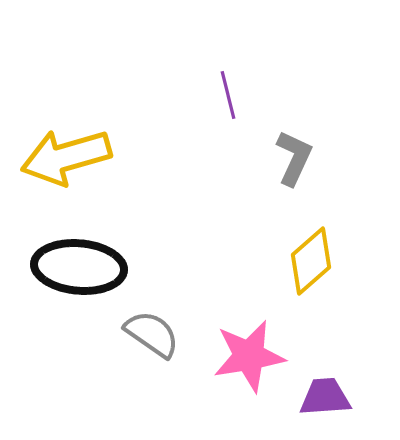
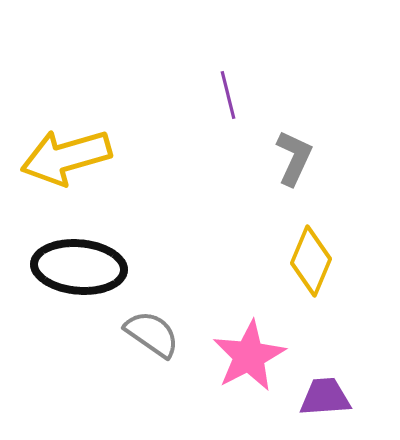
yellow diamond: rotated 26 degrees counterclockwise
pink star: rotated 18 degrees counterclockwise
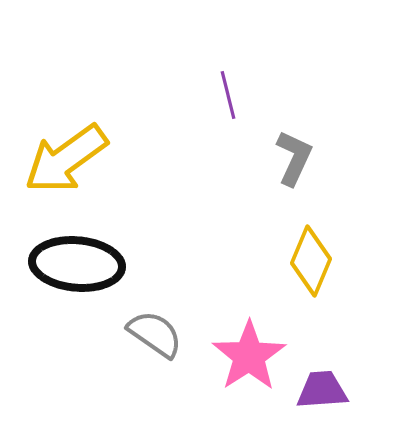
yellow arrow: moved 2 px down; rotated 20 degrees counterclockwise
black ellipse: moved 2 px left, 3 px up
gray semicircle: moved 3 px right
pink star: rotated 6 degrees counterclockwise
purple trapezoid: moved 3 px left, 7 px up
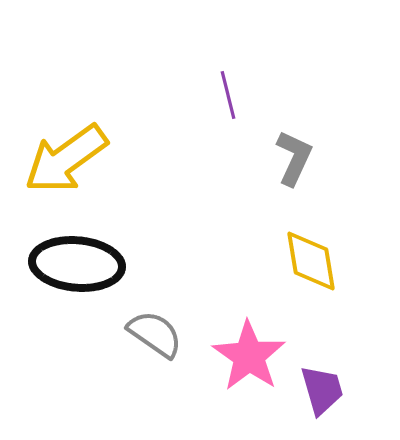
yellow diamond: rotated 32 degrees counterclockwise
pink star: rotated 4 degrees counterclockwise
purple trapezoid: rotated 78 degrees clockwise
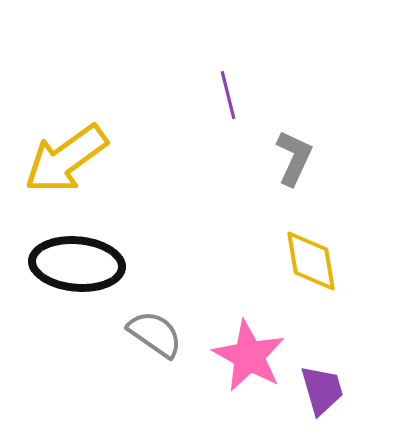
pink star: rotated 6 degrees counterclockwise
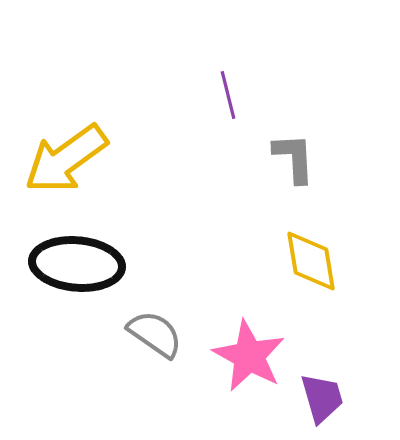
gray L-shape: rotated 28 degrees counterclockwise
purple trapezoid: moved 8 px down
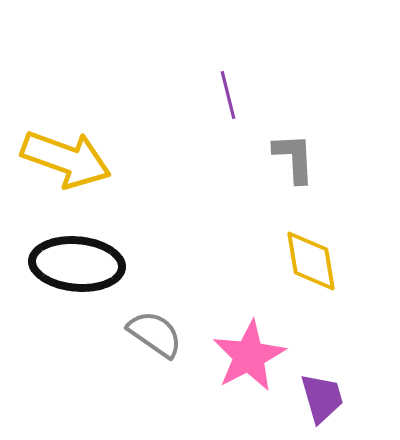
yellow arrow: rotated 124 degrees counterclockwise
pink star: rotated 16 degrees clockwise
